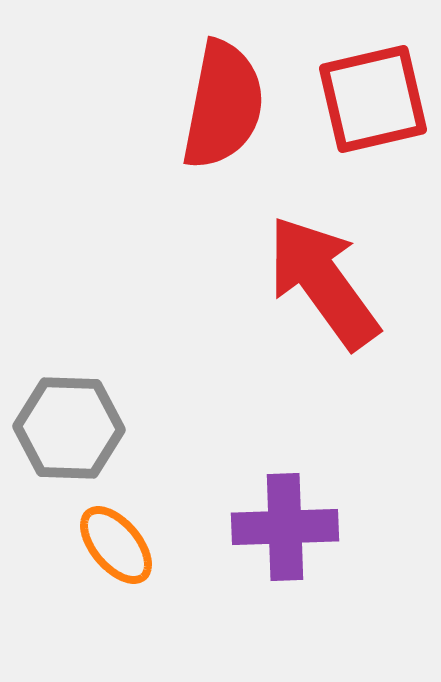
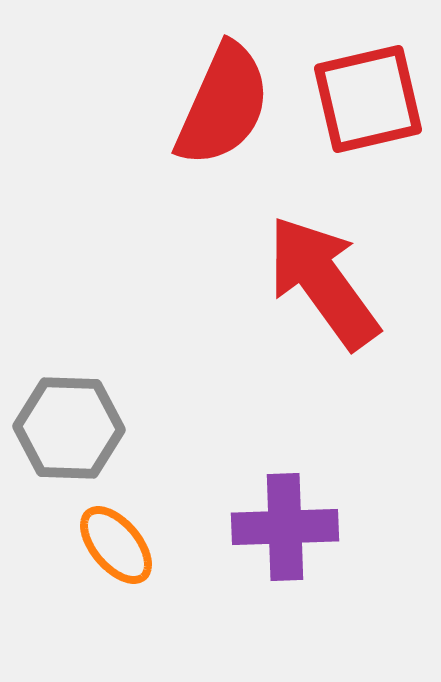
red square: moved 5 px left
red semicircle: rotated 13 degrees clockwise
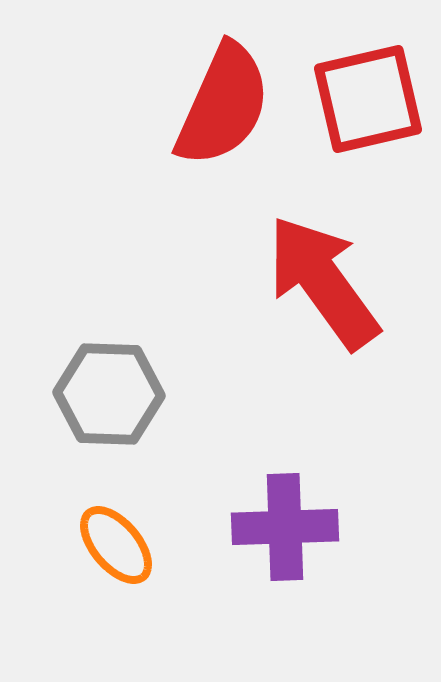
gray hexagon: moved 40 px right, 34 px up
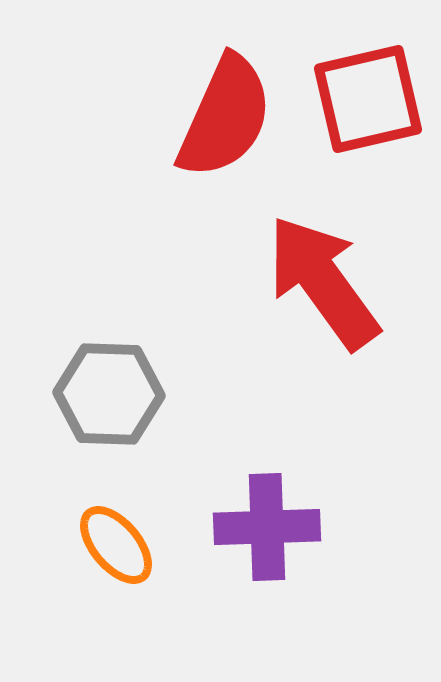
red semicircle: moved 2 px right, 12 px down
purple cross: moved 18 px left
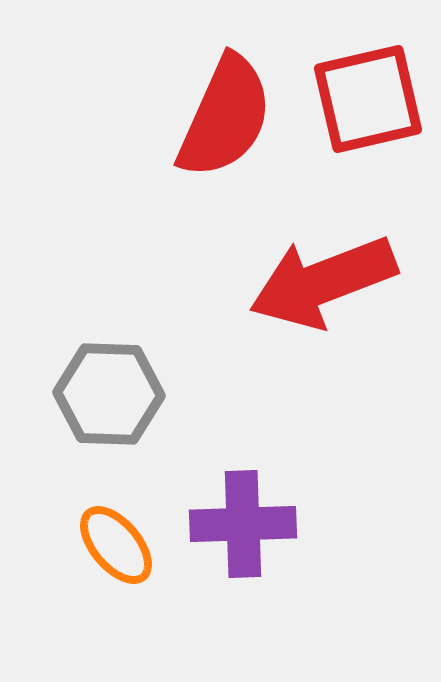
red arrow: rotated 75 degrees counterclockwise
purple cross: moved 24 px left, 3 px up
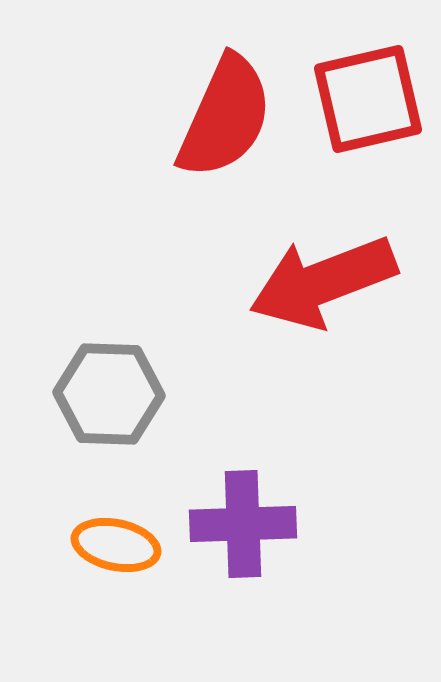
orange ellipse: rotated 38 degrees counterclockwise
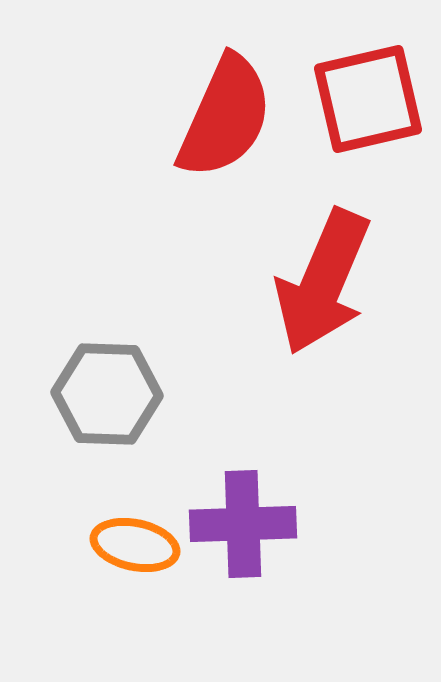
red arrow: rotated 46 degrees counterclockwise
gray hexagon: moved 2 px left
orange ellipse: moved 19 px right
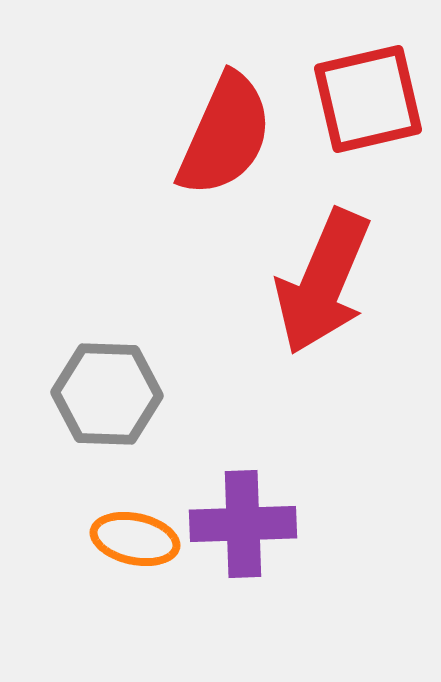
red semicircle: moved 18 px down
orange ellipse: moved 6 px up
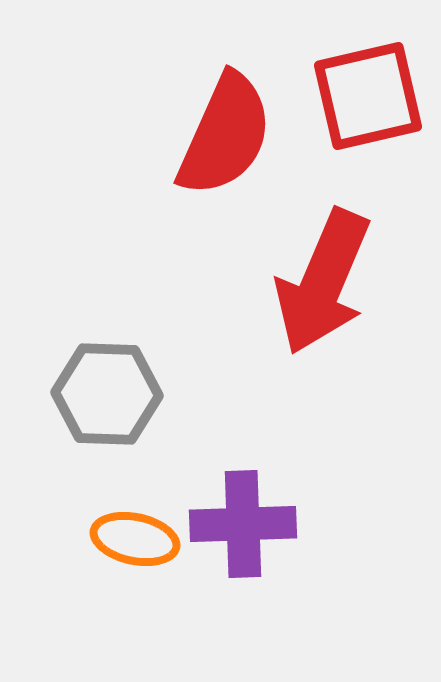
red square: moved 3 px up
